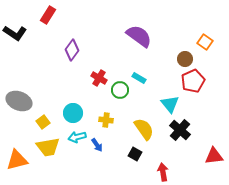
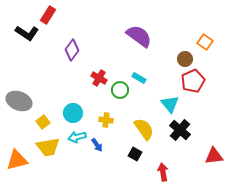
black L-shape: moved 12 px right
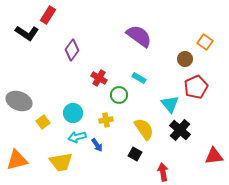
red pentagon: moved 3 px right, 6 px down
green circle: moved 1 px left, 5 px down
yellow cross: rotated 16 degrees counterclockwise
yellow trapezoid: moved 13 px right, 15 px down
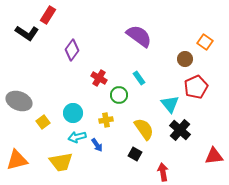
cyan rectangle: rotated 24 degrees clockwise
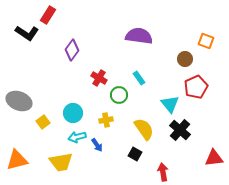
purple semicircle: rotated 28 degrees counterclockwise
orange square: moved 1 px right, 1 px up; rotated 14 degrees counterclockwise
red triangle: moved 2 px down
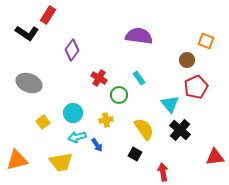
brown circle: moved 2 px right, 1 px down
gray ellipse: moved 10 px right, 18 px up
red triangle: moved 1 px right, 1 px up
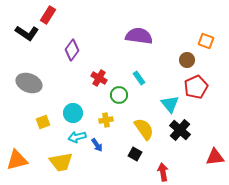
yellow square: rotated 16 degrees clockwise
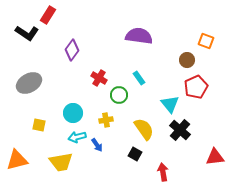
gray ellipse: rotated 50 degrees counterclockwise
yellow square: moved 4 px left, 3 px down; rotated 32 degrees clockwise
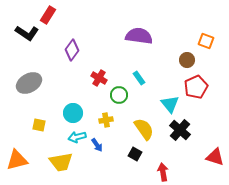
red triangle: rotated 24 degrees clockwise
